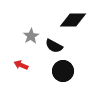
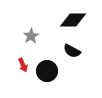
black semicircle: moved 18 px right, 5 px down
red arrow: moved 2 px right; rotated 136 degrees counterclockwise
black circle: moved 16 px left
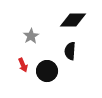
black semicircle: moved 2 px left; rotated 66 degrees clockwise
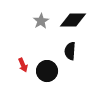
gray star: moved 10 px right, 15 px up
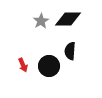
black diamond: moved 5 px left, 1 px up
black circle: moved 2 px right, 5 px up
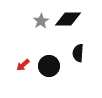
black semicircle: moved 8 px right, 2 px down
red arrow: rotated 72 degrees clockwise
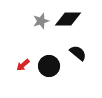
gray star: rotated 14 degrees clockwise
black semicircle: rotated 126 degrees clockwise
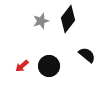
black diamond: rotated 52 degrees counterclockwise
black semicircle: moved 9 px right, 2 px down
red arrow: moved 1 px left, 1 px down
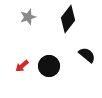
gray star: moved 13 px left, 4 px up
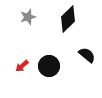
black diamond: rotated 8 degrees clockwise
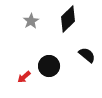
gray star: moved 3 px right, 4 px down; rotated 14 degrees counterclockwise
red arrow: moved 2 px right, 11 px down
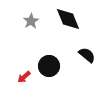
black diamond: rotated 68 degrees counterclockwise
